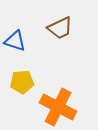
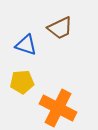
blue triangle: moved 11 px right, 4 px down
orange cross: moved 1 px down
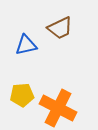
blue triangle: rotated 30 degrees counterclockwise
yellow pentagon: moved 13 px down
